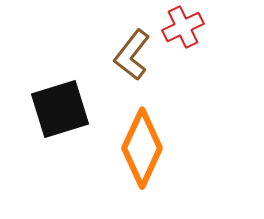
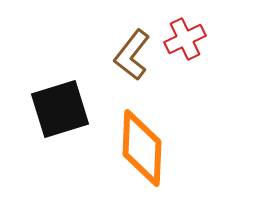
red cross: moved 2 px right, 12 px down
orange diamond: rotated 22 degrees counterclockwise
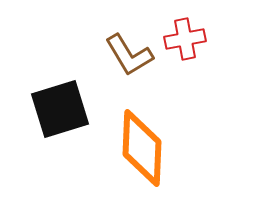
red cross: rotated 15 degrees clockwise
brown L-shape: moved 3 px left; rotated 69 degrees counterclockwise
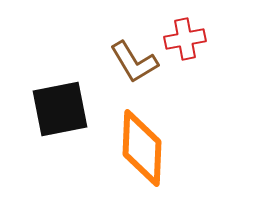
brown L-shape: moved 5 px right, 7 px down
black square: rotated 6 degrees clockwise
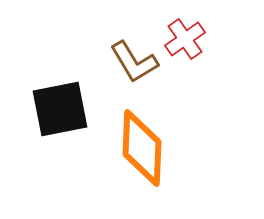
red cross: rotated 24 degrees counterclockwise
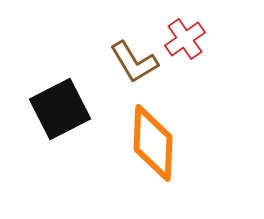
black square: rotated 16 degrees counterclockwise
orange diamond: moved 11 px right, 5 px up
